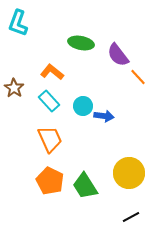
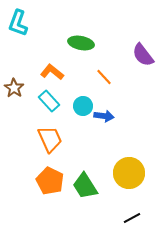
purple semicircle: moved 25 px right
orange line: moved 34 px left
black line: moved 1 px right, 1 px down
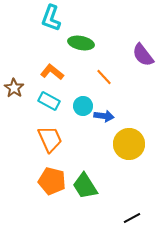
cyan L-shape: moved 33 px right, 5 px up
cyan rectangle: rotated 20 degrees counterclockwise
yellow circle: moved 29 px up
orange pentagon: moved 2 px right; rotated 12 degrees counterclockwise
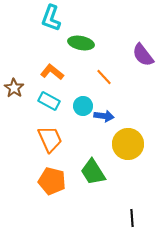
yellow circle: moved 1 px left
green trapezoid: moved 8 px right, 14 px up
black line: rotated 66 degrees counterclockwise
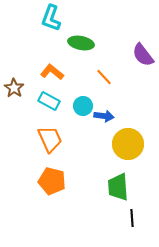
green trapezoid: moved 25 px right, 15 px down; rotated 28 degrees clockwise
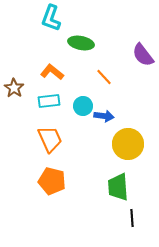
cyan rectangle: rotated 35 degrees counterclockwise
